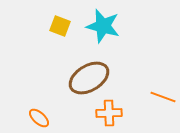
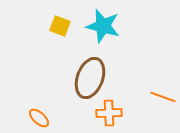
brown ellipse: moved 1 px right; rotated 39 degrees counterclockwise
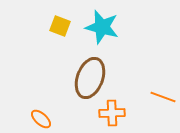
cyan star: moved 1 px left, 1 px down
orange cross: moved 3 px right
orange ellipse: moved 2 px right, 1 px down
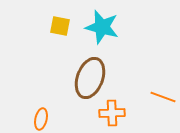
yellow square: rotated 10 degrees counterclockwise
orange ellipse: rotated 60 degrees clockwise
